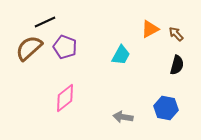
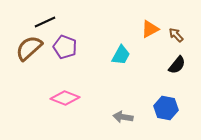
brown arrow: moved 1 px down
black semicircle: rotated 24 degrees clockwise
pink diamond: rotated 60 degrees clockwise
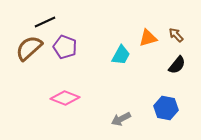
orange triangle: moved 2 px left, 9 px down; rotated 12 degrees clockwise
gray arrow: moved 2 px left, 2 px down; rotated 36 degrees counterclockwise
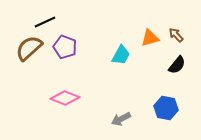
orange triangle: moved 2 px right
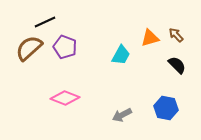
black semicircle: rotated 84 degrees counterclockwise
gray arrow: moved 1 px right, 4 px up
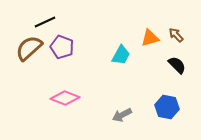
purple pentagon: moved 3 px left
blue hexagon: moved 1 px right, 1 px up
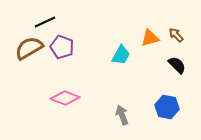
brown semicircle: rotated 12 degrees clockwise
gray arrow: rotated 96 degrees clockwise
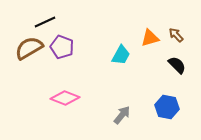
gray arrow: rotated 60 degrees clockwise
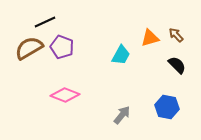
pink diamond: moved 3 px up
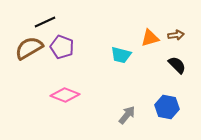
brown arrow: rotated 126 degrees clockwise
cyan trapezoid: rotated 75 degrees clockwise
gray arrow: moved 5 px right
